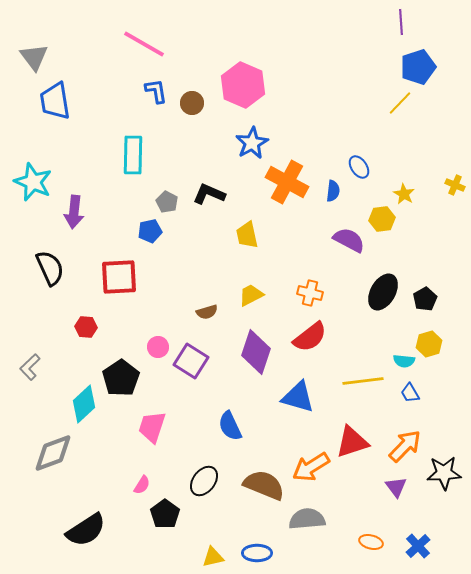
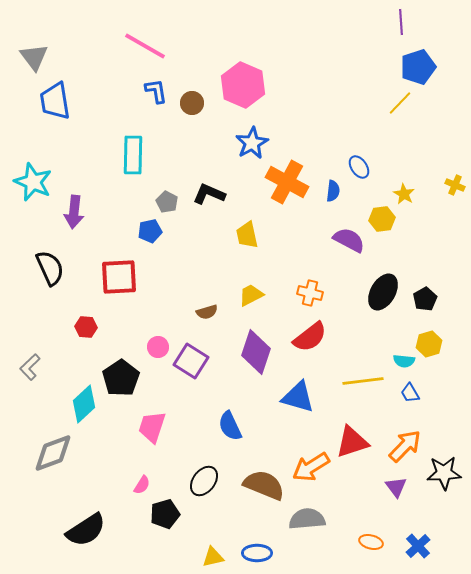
pink line at (144, 44): moved 1 px right, 2 px down
black pentagon at (165, 514): rotated 20 degrees clockwise
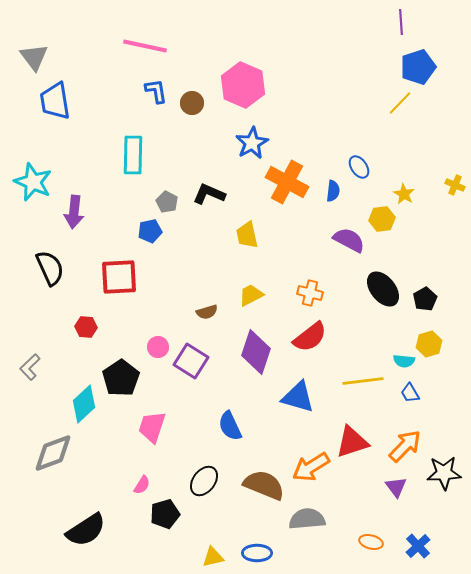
pink line at (145, 46): rotated 18 degrees counterclockwise
black ellipse at (383, 292): moved 3 px up; rotated 69 degrees counterclockwise
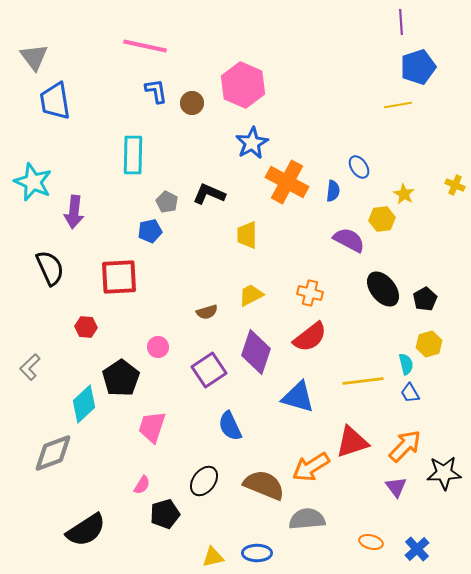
yellow line at (400, 103): moved 2 px left, 2 px down; rotated 36 degrees clockwise
yellow trapezoid at (247, 235): rotated 12 degrees clockwise
purple square at (191, 361): moved 18 px right, 9 px down; rotated 24 degrees clockwise
cyan semicircle at (404, 361): moved 2 px right, 3 px down; rotated 110 degrees counterclockwise
blue cross at (418, 546): moved 1 px left, 3 px down
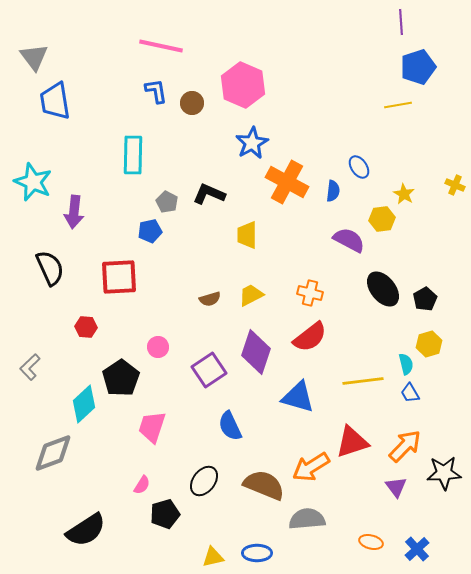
pink line at (145, 46): moved 16 px right
brown semicircle at (207, 312): moved 3 px right, 13 px up
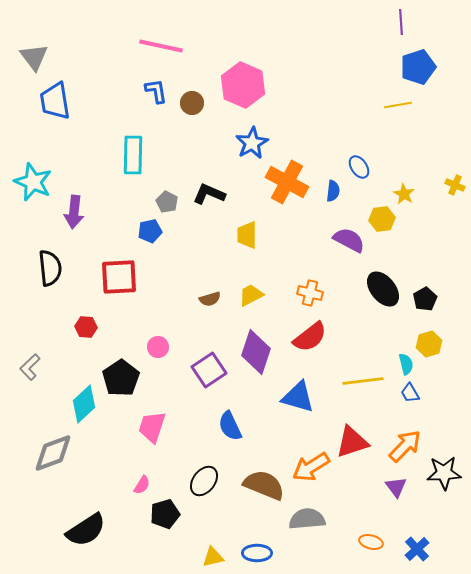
black semicircle at (50, 268): rotated 18 degrees clockwise
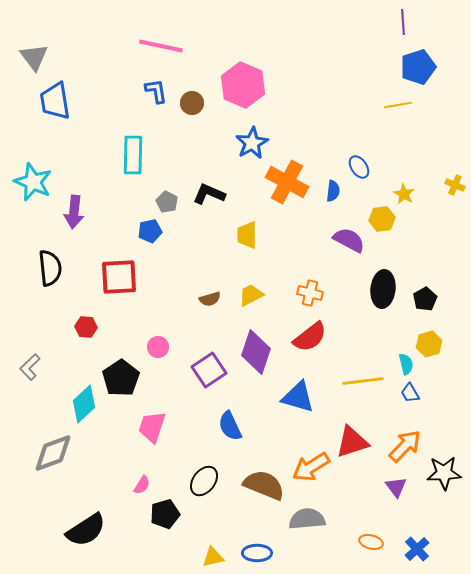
purple line at (401, 22): moved 2 px right
black ellipse at (383, 289): rotated 45 degrees clockwise
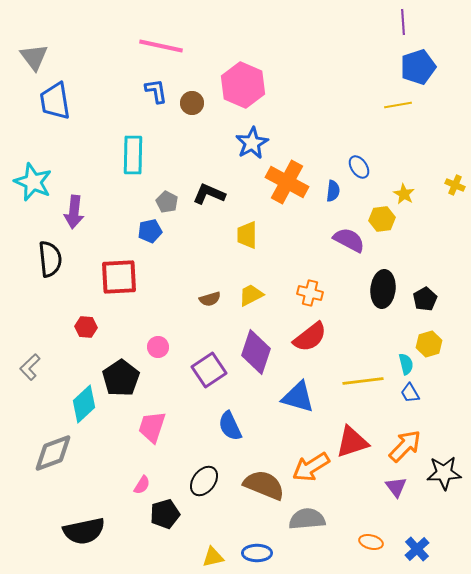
black semicircle at (50, 268): moved 9 px up
black semicircle at (86, 530): moved 2 px left, 1 px down; rotated 21 degrees clockwise
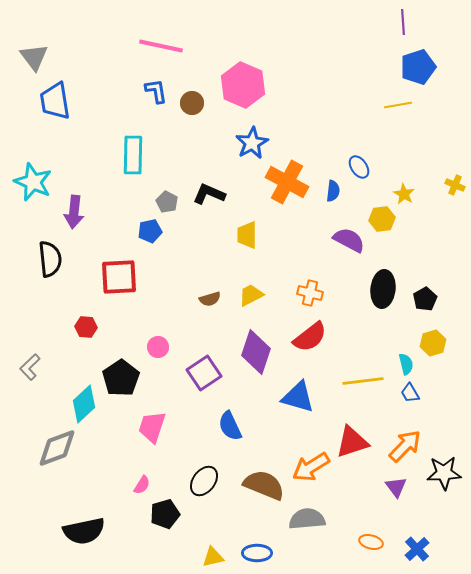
yellow hexagon at (429, 344): moved 4 px right, 1 px up
purple square at (209, 370): moved 5 px left, 3 px down
gray diamond at (53, 453): moved 4 px right, 5 px up
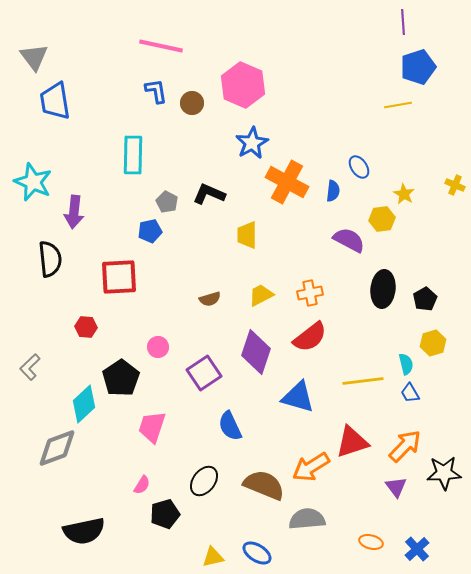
orange cross at (310, 293): rotated 25 degrees counterclockwise
yellow trapezoid at (251, 295): moved 10 px right
blue ellipse at (257, 553): rotated 32 degrees clockwise
